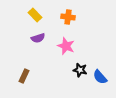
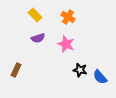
orange cross: rotated 24 degrees clockwise
pink star: moved 2 px up
brown rectangle: moved 8 px left, 6 px up
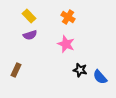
yellow rectangle: moved 6 px left, 1 px down
purple semicircle: moved 8 px left, 3 px up
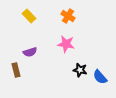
orange cross: moved 1 px up
purple semicircle: moved 17 px down
pink star: rotated 12 degrees counterclockwise
brown rectangle: rotated 40 degrees counterclockwise
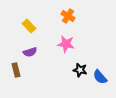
yellow rectangle: moved 10 px down
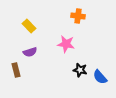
orange cross: moved 10 px right; rotated 24 degrees counterclockwise
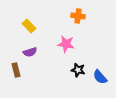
black star: moved 2 px left
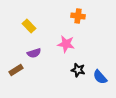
purple semicircle: moved 4 px right, 1 px down
brown rectangle: rotated 72 degrees clockwise
